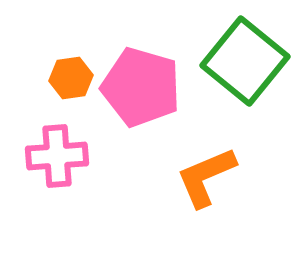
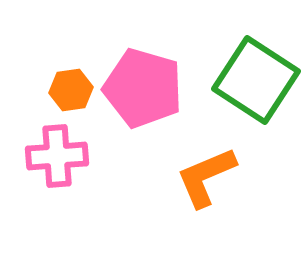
green square: moved 11 px right, 19 px down; rotated 6 degrees counterclockwise
orange hexagon: moved 12 px down
pink pentagon: moved 2 px right, 1 px down
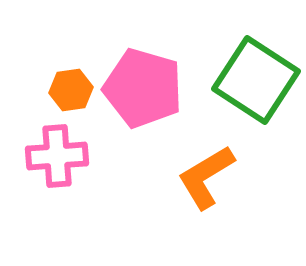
orange L-shape: rotated 8 degrees counterclockwise
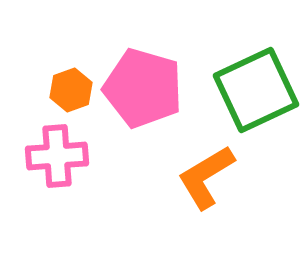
green square: moved 10 px down; rotated 32 degrees clockwise
orange hexagon: rotated 12 degrees counterclockwise
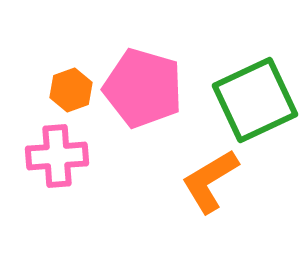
green square: moved 1 px left, 10 px down
orange L-shape: moved 4 px right, 4 px down
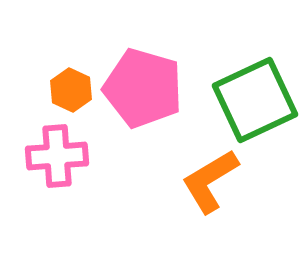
orange hexagon: rotated 15 degrees counterclockwise
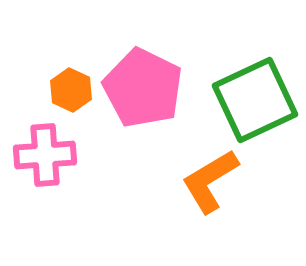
pink pentagon: rotated 10 degrees clockwise
pink cross: moved 12 px left, 1 px up
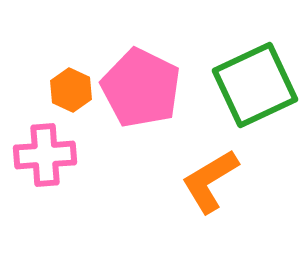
pink pentagon: moved 2 px left
green square: moved 15 px up
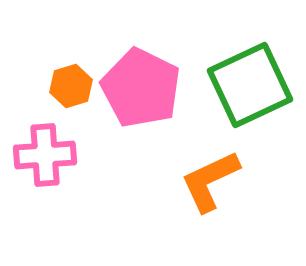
green square: moved 5 px left
orange hexagon: moved 4 px up; rotated 18 degrees clockwise
orange L-shape: rotated 6 degrees clockwise
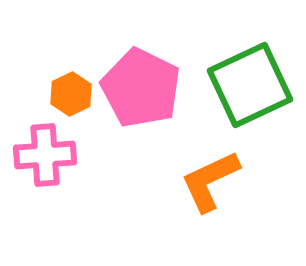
orange hexagon: moved 8 px down; rotated 9 degrees counterclockwise
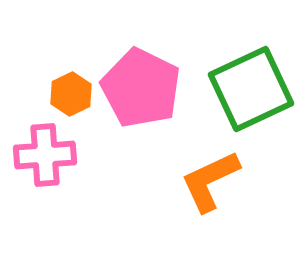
green square: moved 1 px right, 4 px down
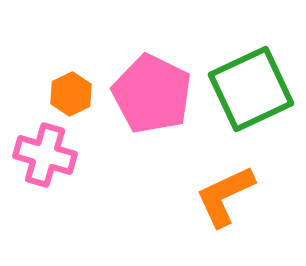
pink pentagon: moved 11 px right, 6 px down
pink cross: rotated 20 degrees clockwise
orange L-shape: moved 15 px right, 15 px down
